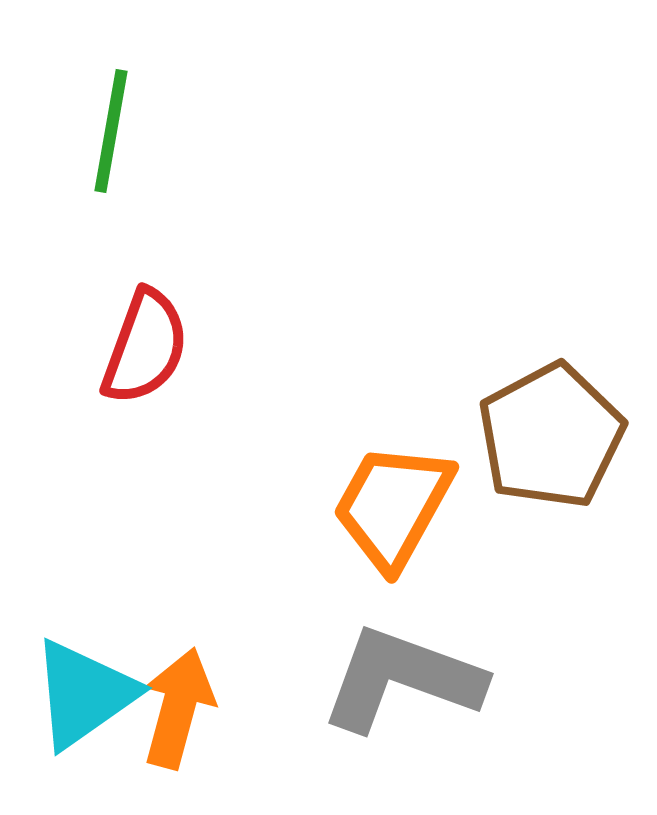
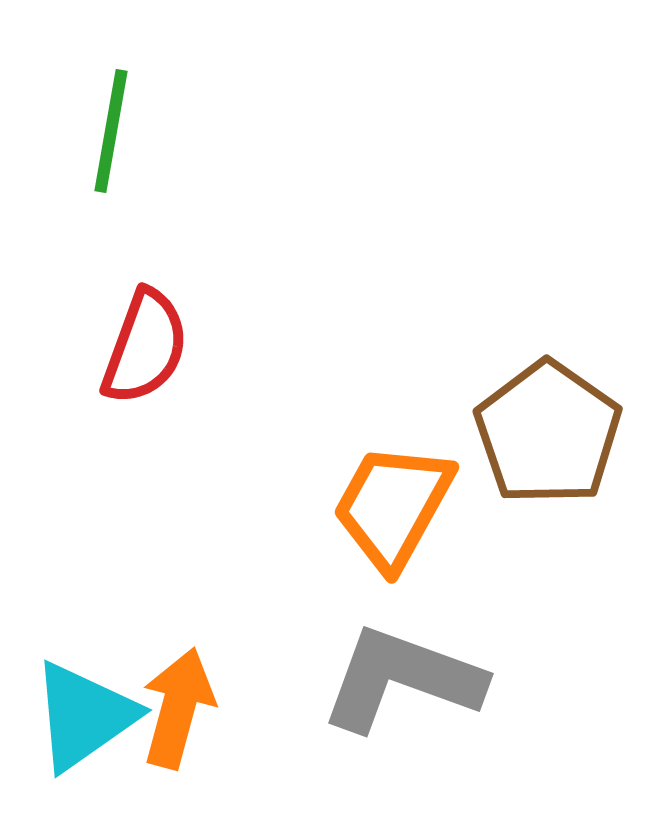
brown pentagon: moved 3 px left, 3 px up; rotated 9 degrees counterclockwise
cyan triangle: moved 22 px down
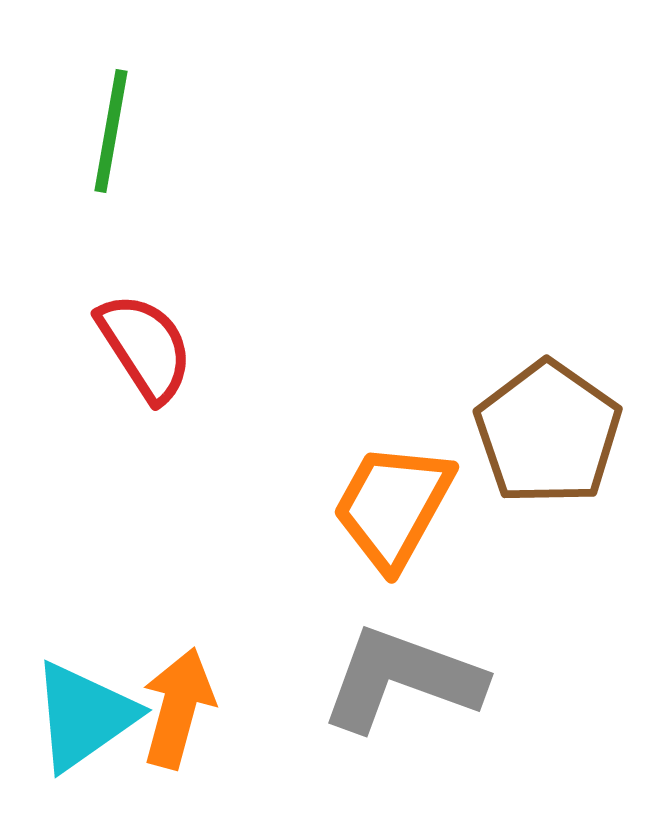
red semicircle: rotated 53 degrees counterclockwise
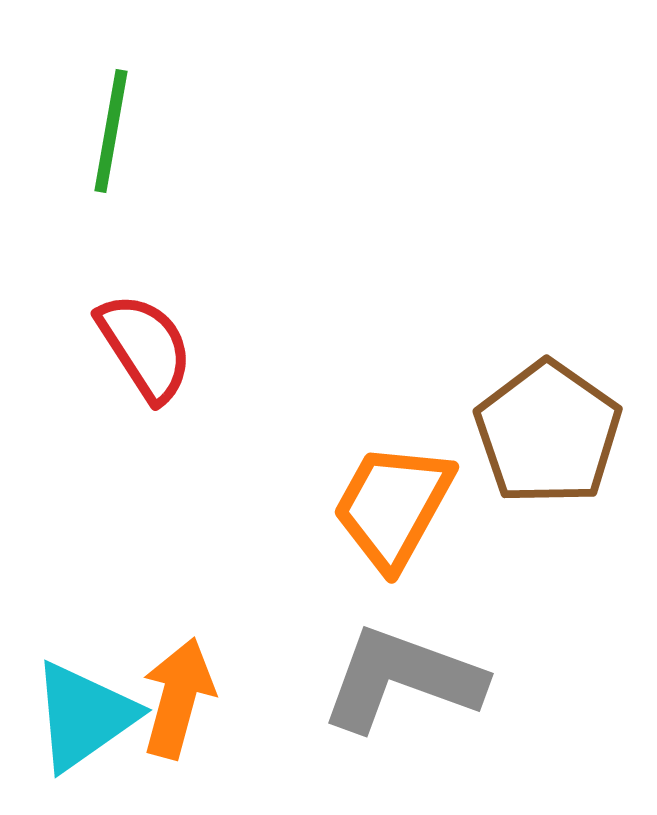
orange arrow: moved 10 px up
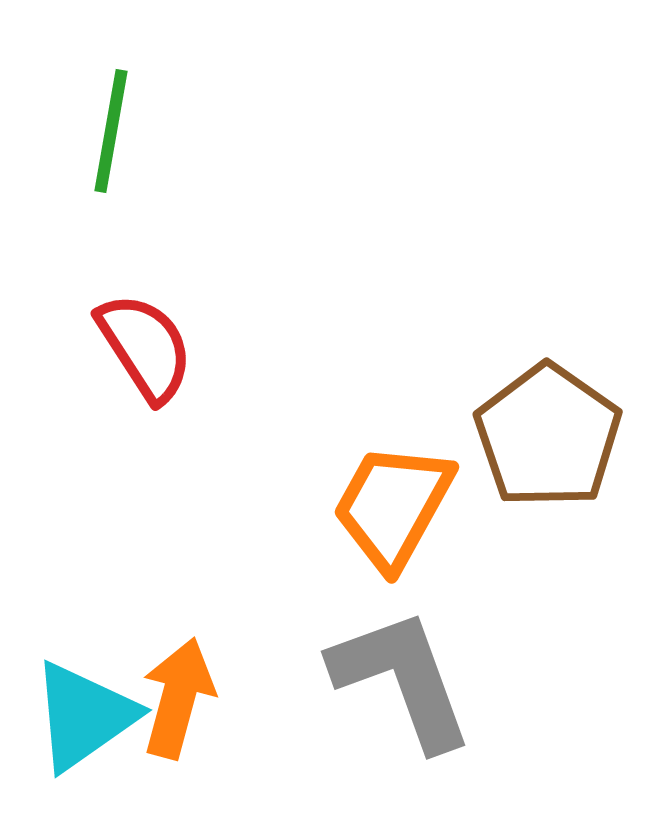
brown pentagon: moved 3 px down
gray L-shape: rotated 50 degrees clockwise
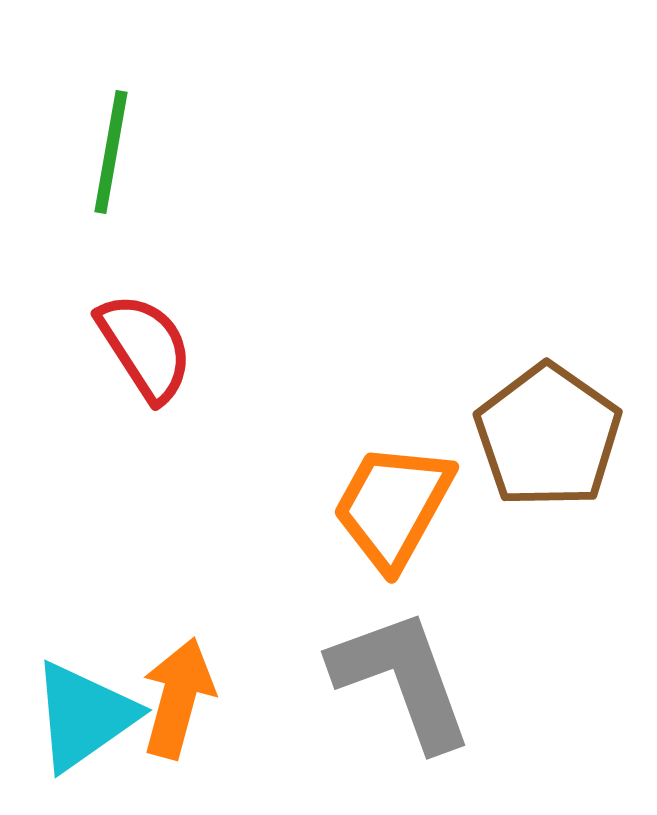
green line: moved 21 px down
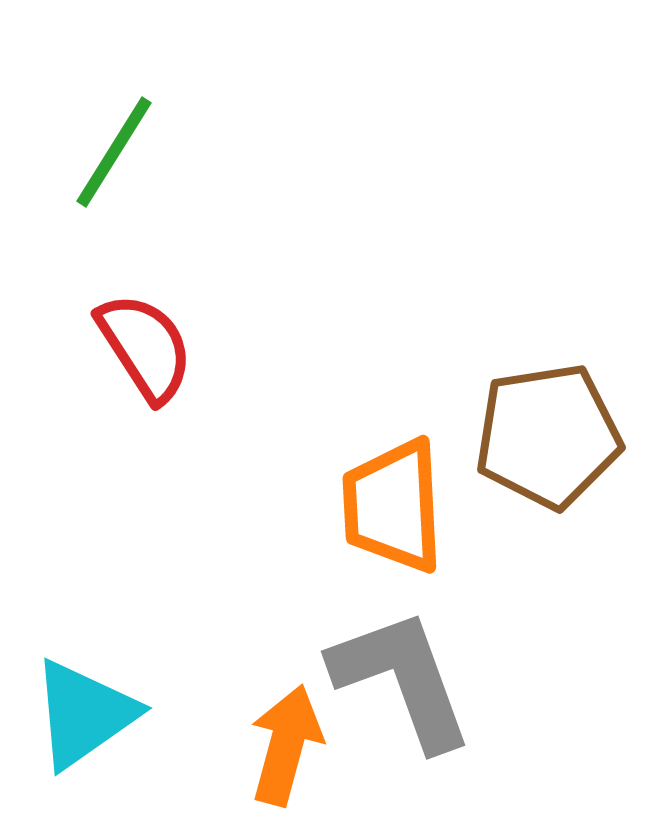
green line: moved 3 px right; rotated 22 degrees clockwise
brown pentagon: rotated 28 degrees clockwise
orange trapezoid: rotated 32 degrees counterclockwise
orange arrow: moved 108 px right, 47 px down
cyan triangle: moved 2 px up
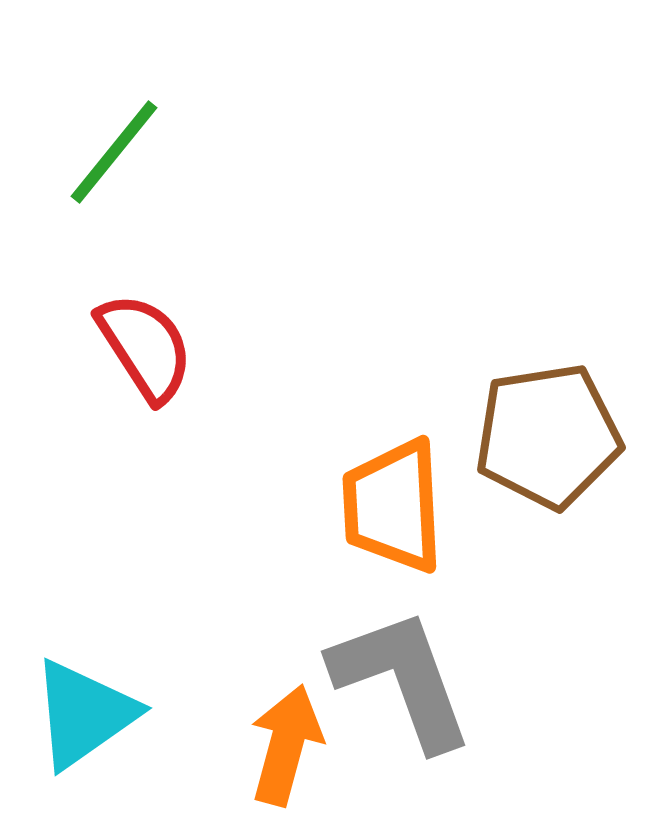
green line: rotated 7 degrees clockwise
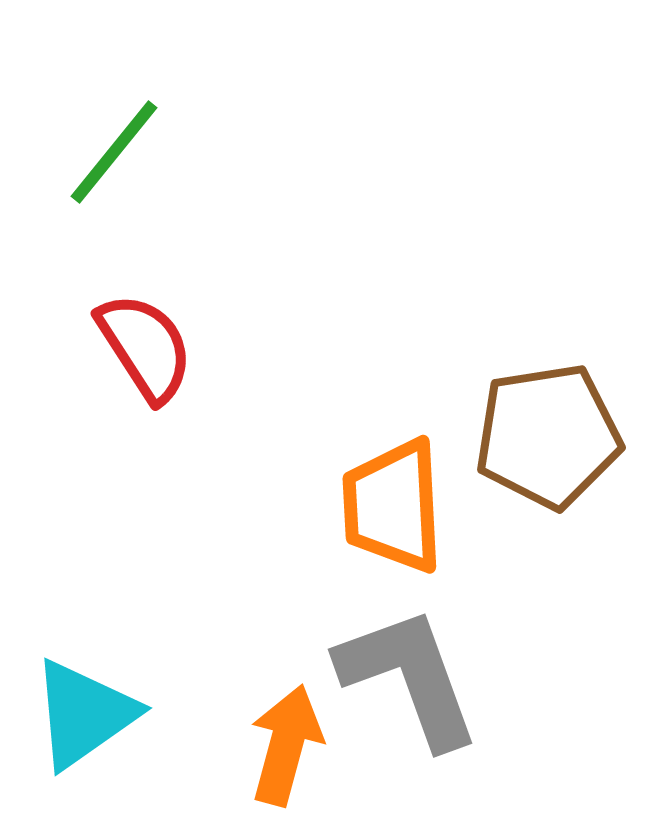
gray L-shape: moved 7 px right, 2 px up
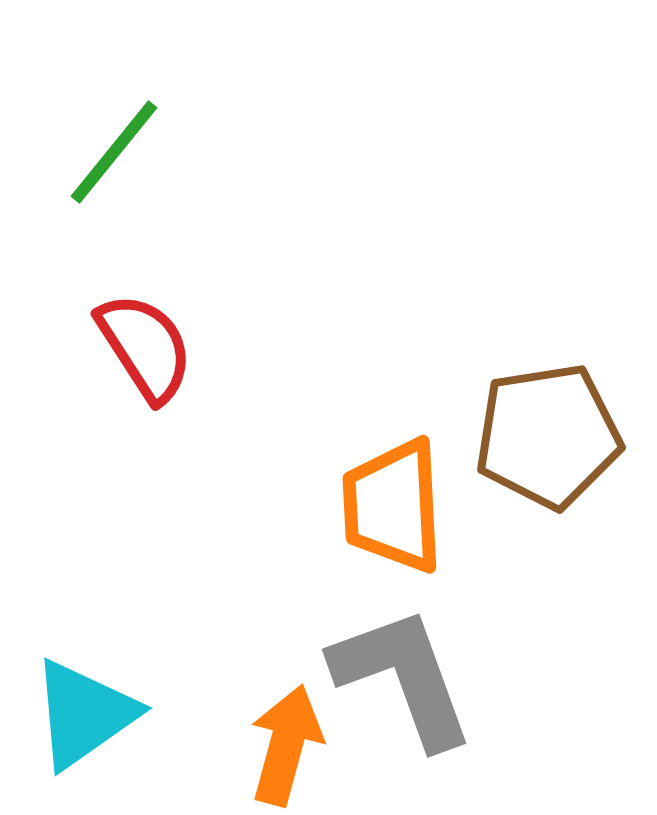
gray L-shape: moved 6 px left
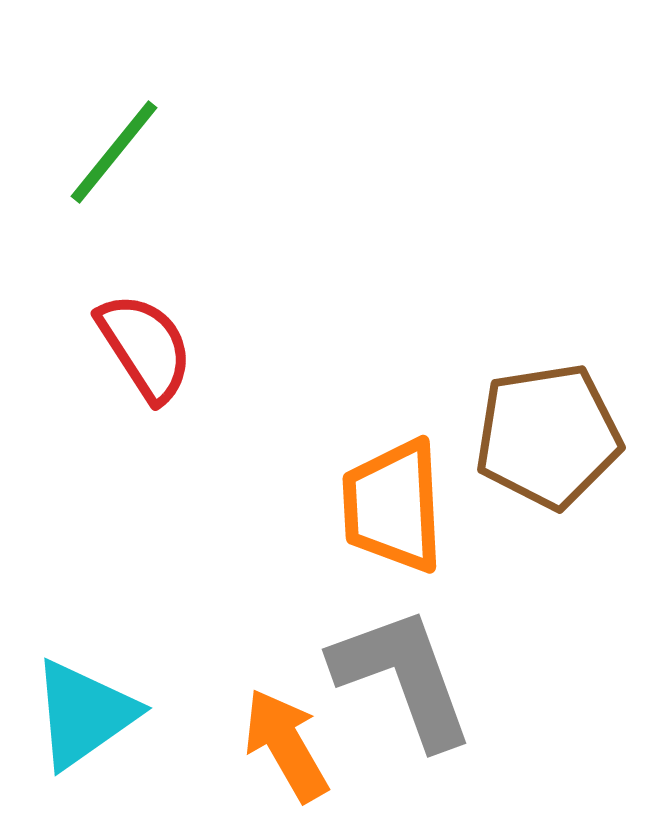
orange arrow: rotated 45 degrees counterclockwise
